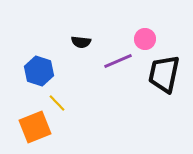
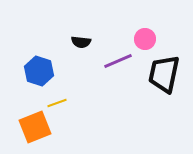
yellow line: rotated 66 degrees counterclockwise
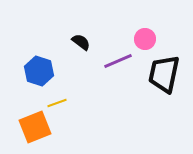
black semicircle: rotated 150 degrees counterclockwise
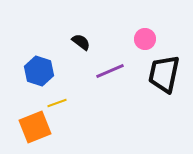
purple line: moved 8 px left, 10 px down
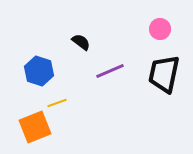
pink circle: moved 15 px right, 10 px up
